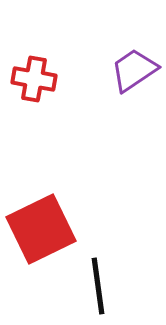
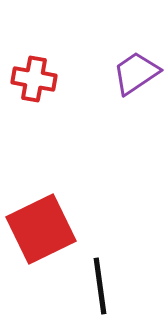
purple trapezoid: moved 2 px right, 3 px down
black line: moved 2 px right
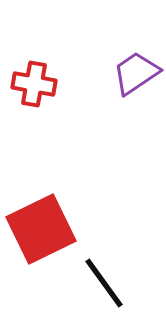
red cross: moved 5 px down
black line: moved 4 px right, 3 px up; rotated 28 degrees counterclockwise
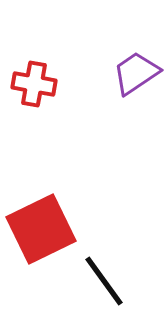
black line: moved 2 px up
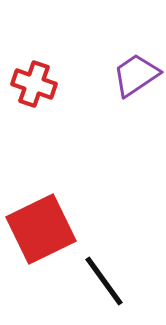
purple trapezoid: moved 2 px down
red cross: rotated 9 degrees clockwise
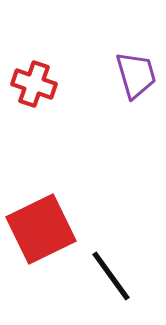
purple trapezoid: rotated 108 degrees clockwise
black line: moved 7 px right, 5 px up
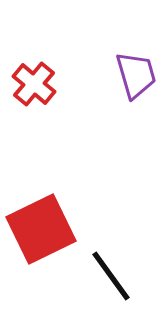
red cross: rotated 21 degrees clockwise
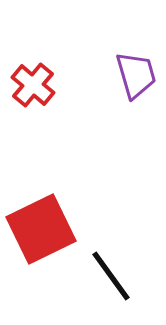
red cross: moved 1 px left, 1 px down
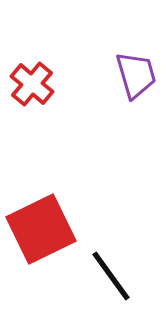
red cross: moved 1 px left, 1 px up
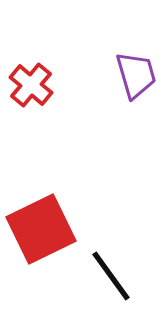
red cross: moved 1 px left, 1 px down
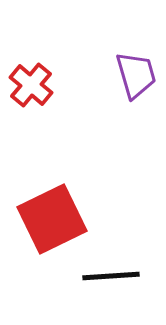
red square: moved 11 px right, 10 px up
black line: rotated 58 degrees counterclockwise
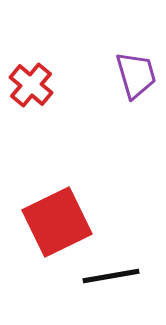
red square: moved 5 px right, 3 px down
black line: rotated 6 degrees counterclockwise
